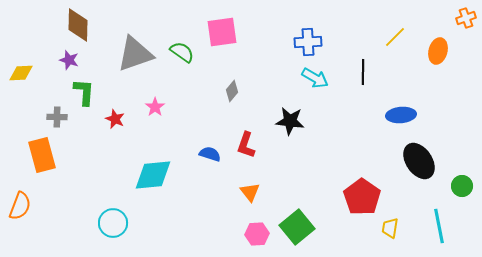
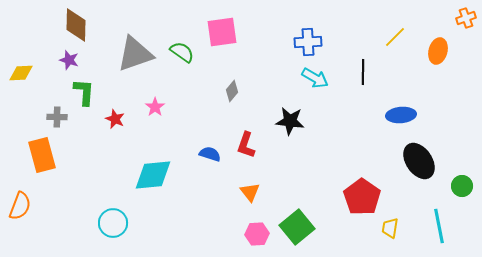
brown diamond: moved 2 px left
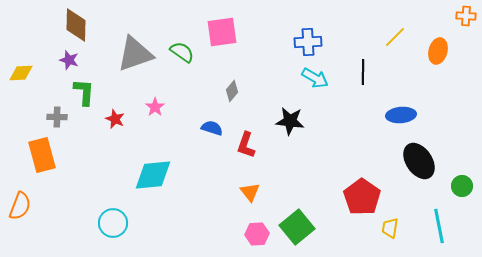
orange cross: moved 2 px up; rotated 24 degrees clockwise
blue semicircle: moved 2 px right, 26 px up
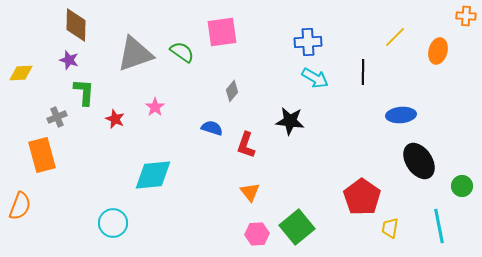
gray cross: rotated 24 degrees counterclockwise
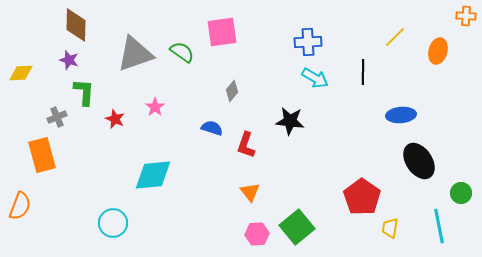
green circle: moved 1 px left, 7 px down
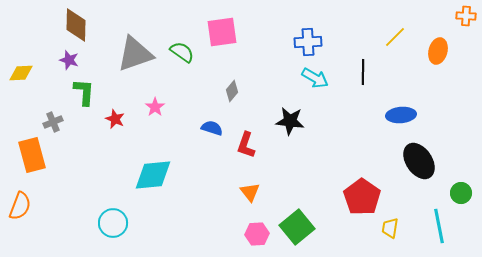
gray cross: moved 4 px left, 5 px down
orange rectangle: moved 10 px left
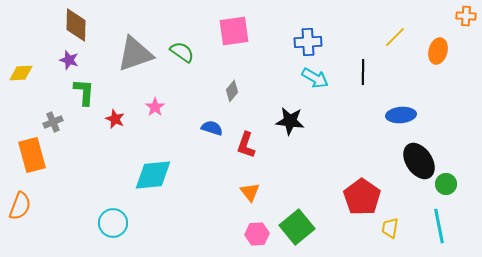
pink square: moved 12 px right, 1 px up
green circle: moved 15 px left, 9 px up
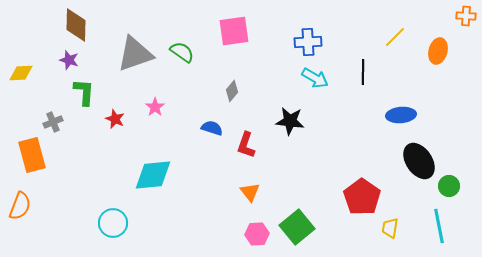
green circle: moved 3 px right, 2 px down
